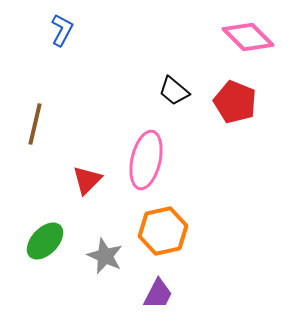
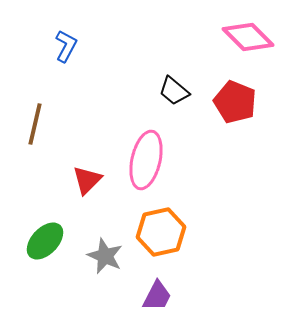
blue L-shape: moved 4 px right, 16 px down
orange hexagon: moved 2 px left, 1 px down
purple trapezoid: moved 1 px left, 2 px down
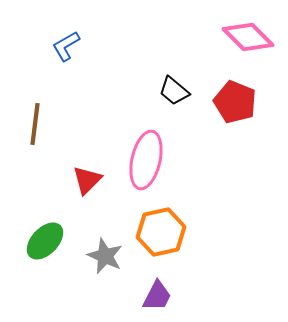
blue L-shape: rotated 148 degrees counterclockwise
brown line: rotated 6 degrees counterclockwise
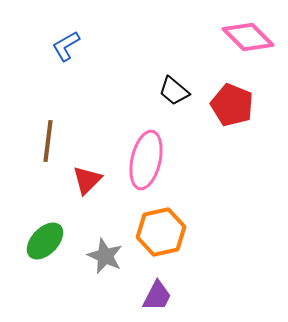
red pentagon: moved 3 px left, 3 px down
brown line: moved 13 px right, 17 px down
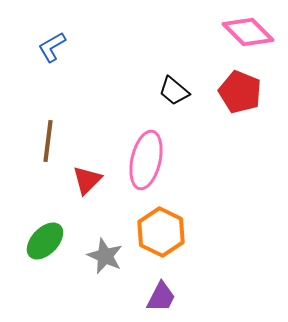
pink diamond: moved 5 px up
blue L-shape: moved 14 px left, 1 px down
red pentagon: moved 8 px right, 13 px up
orange hexagon: rotated 21 degrees counterclockwise
purple trapezoid: moved 4 px right, 1 px down
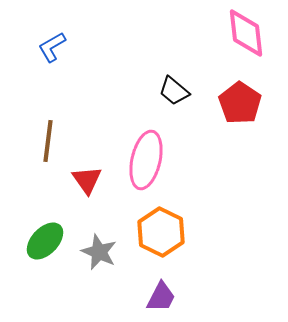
pink diamond: moved 2 px left, 1 px down; rotated 39 degrees clockwise
red pentagon: moved 11 px down; rotated 12 degrees clockwise
red triangle: rotated 20 degrees counterclockwise
gray star: moved 6 px left, 4 px up
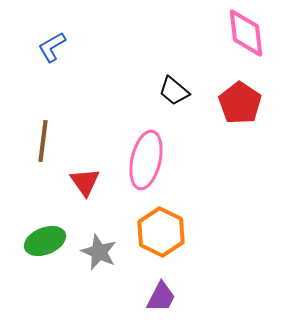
brown line: moved 5 px left
red triangle: moved 2 px left, 2 px down
green ellipse: rotated 24 degrees clockwise
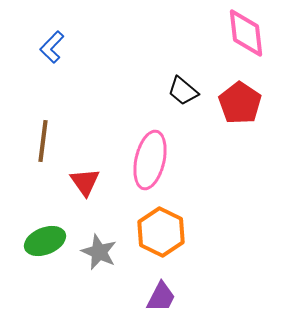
blue L-shape: rotated 16 degrees counterclockwise
black trapezoid: moved 9 px right
pink ellipse: moved 4 px right
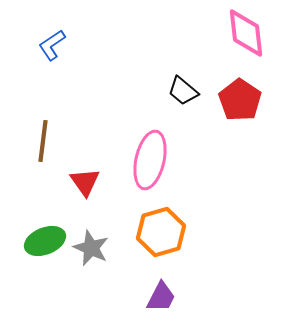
blue L-shape: moved 2 px up; rotated 12 degrees clockwise
red pentagon: moved 3 px up
orange hexagon: rotated 18 degrees clockwise
gray star: moved 8 px left, 4 px up
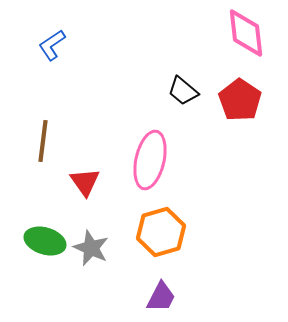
green ellipse: rotated 39 degrees clockwise
